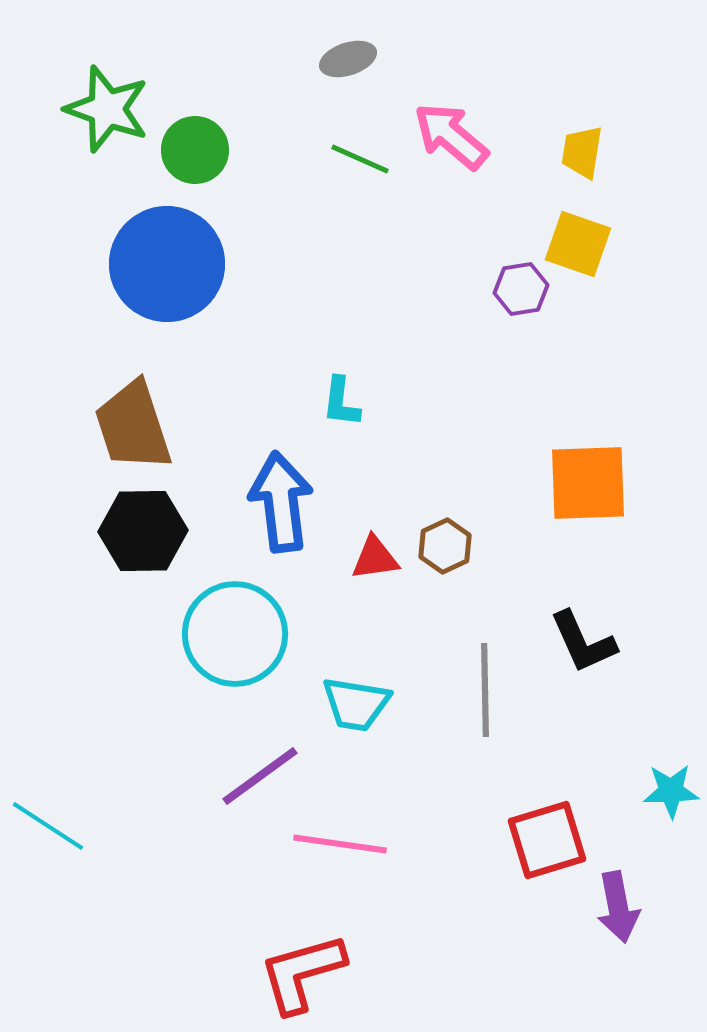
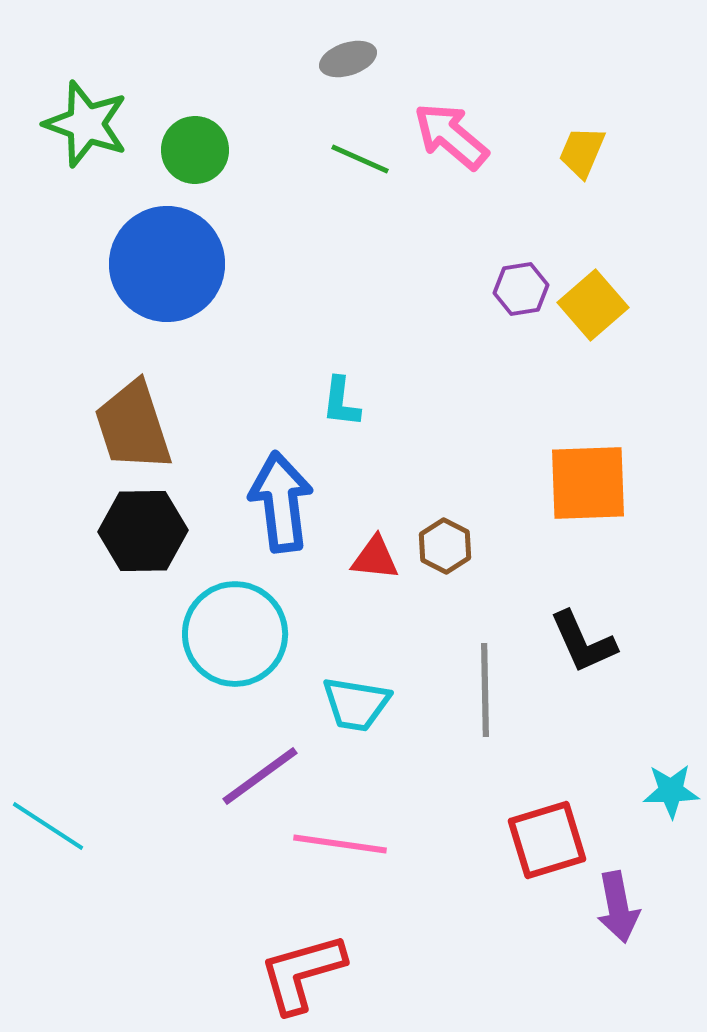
green star: moved 21 px left, 15 px down
yellow trapezoid: rotated 14 degrees clockwise
yellow square: moved 15 px right, 61 px down; rotated 30 degrees clockwise
brown hexagon: rotated 8 degrees counterclockwise
red triangle: rotated 14 degrees clockwise
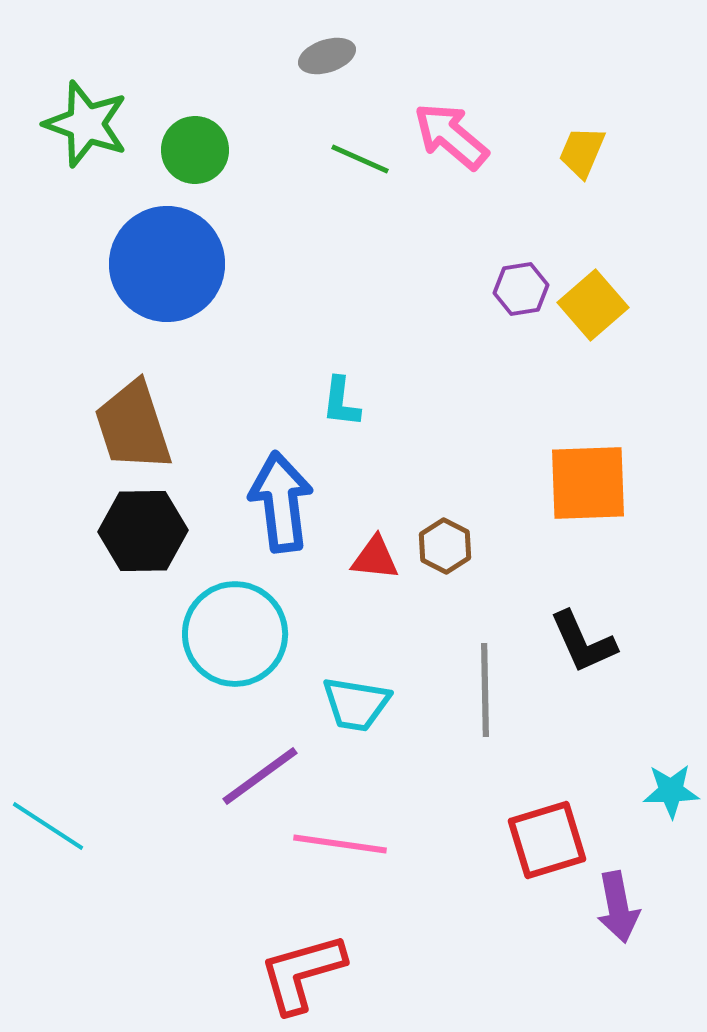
gray ellipse: moved 21 px left, 3 px up
